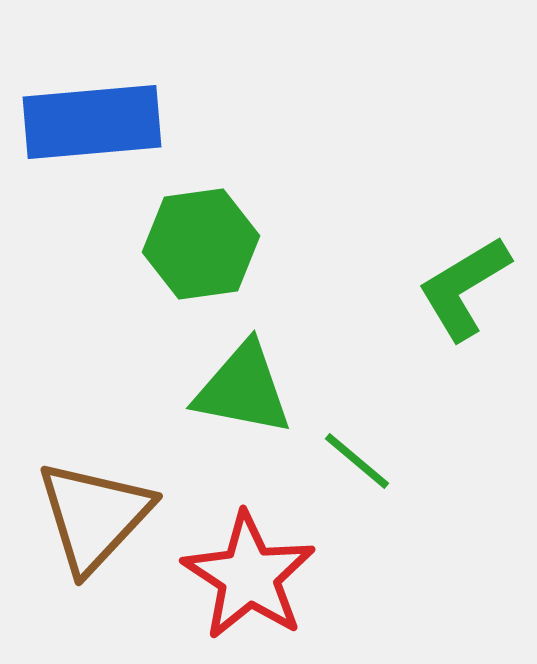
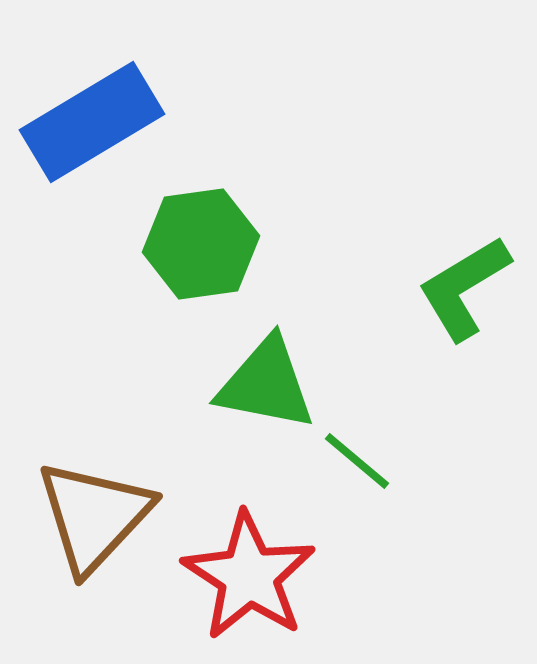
blue rectangle: rotated 26 degrees counterclockwise
green triangle: moved 23 px right, 5 px up
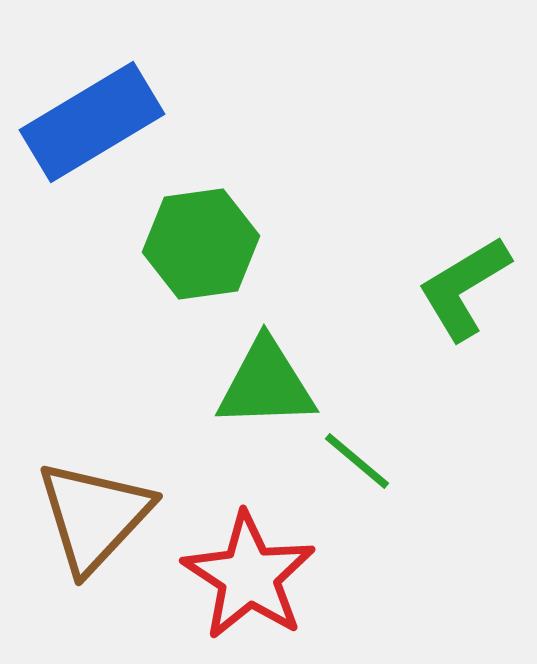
green triangle: rotated 13 degrees counterclockwise
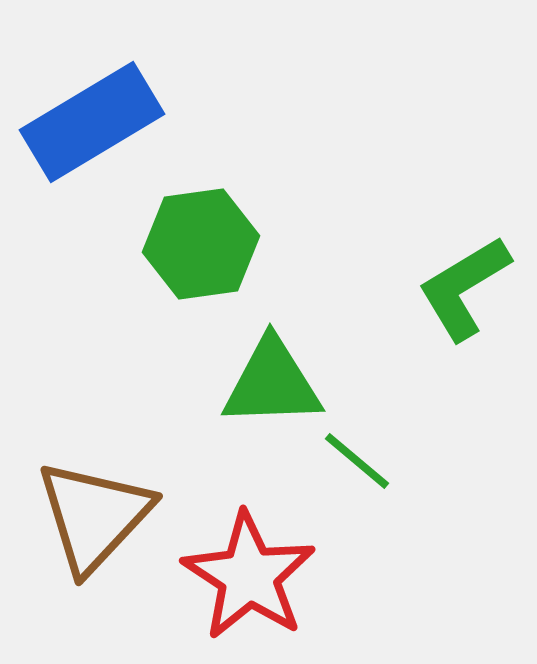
green triangle: moved 6 px right, 1 px up
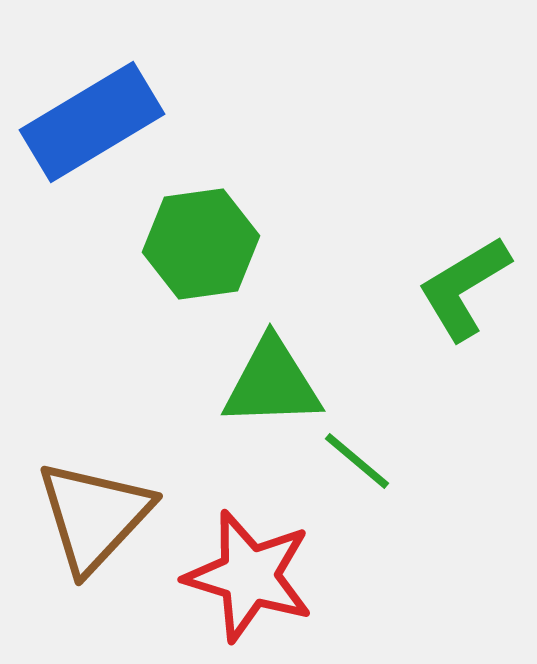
red star: rotated 16 degrees counterclockwise
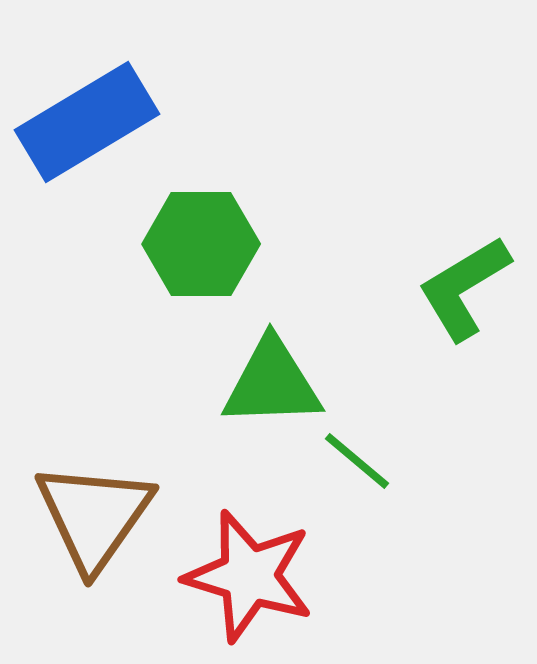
blue rectangle: moved 5 px left
green hexagon: rotated 8 degrees clockwise
brown triangle: rotated 8 degrees counterclockwise
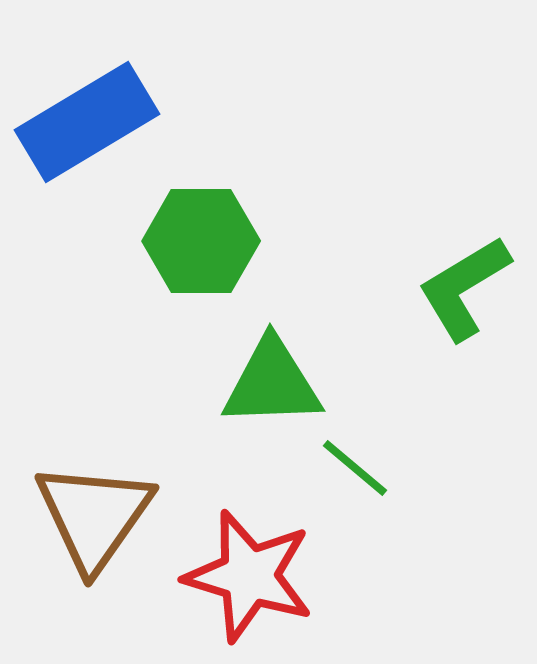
green hexagon: moved 3 px up
green line: moved 2 px left, 7 px down
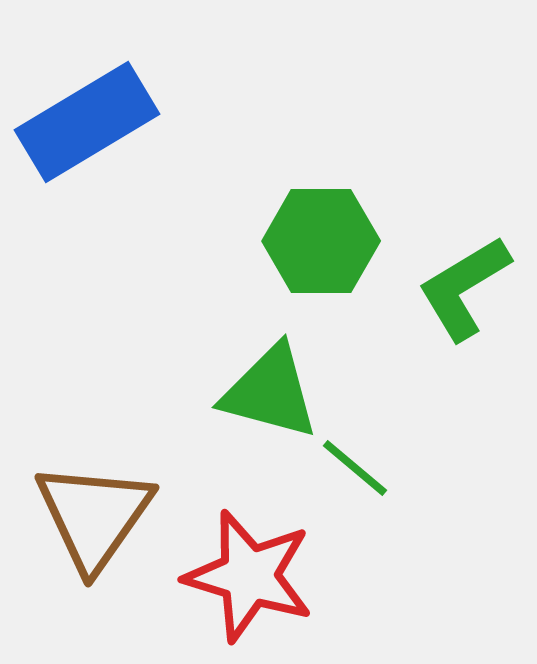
green hexagon: moved 120 px right
green triangle: moved 2 px left, 9 px down; rotated 17 degrees clockwise
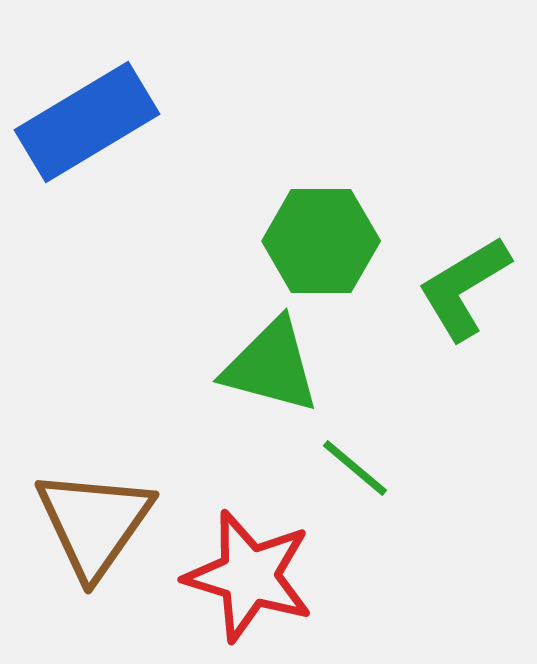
green triangle: moved 1 px right, 26 px up
brown triangle: moved 7 px down
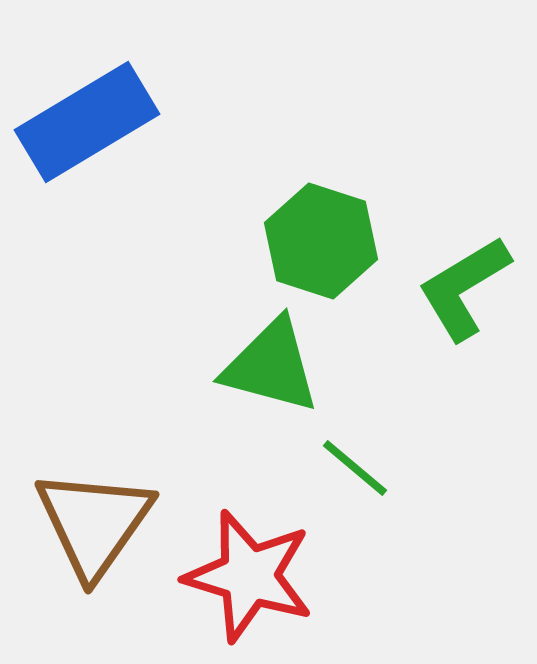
green hexagon: rotated 18 degrees clockwise
